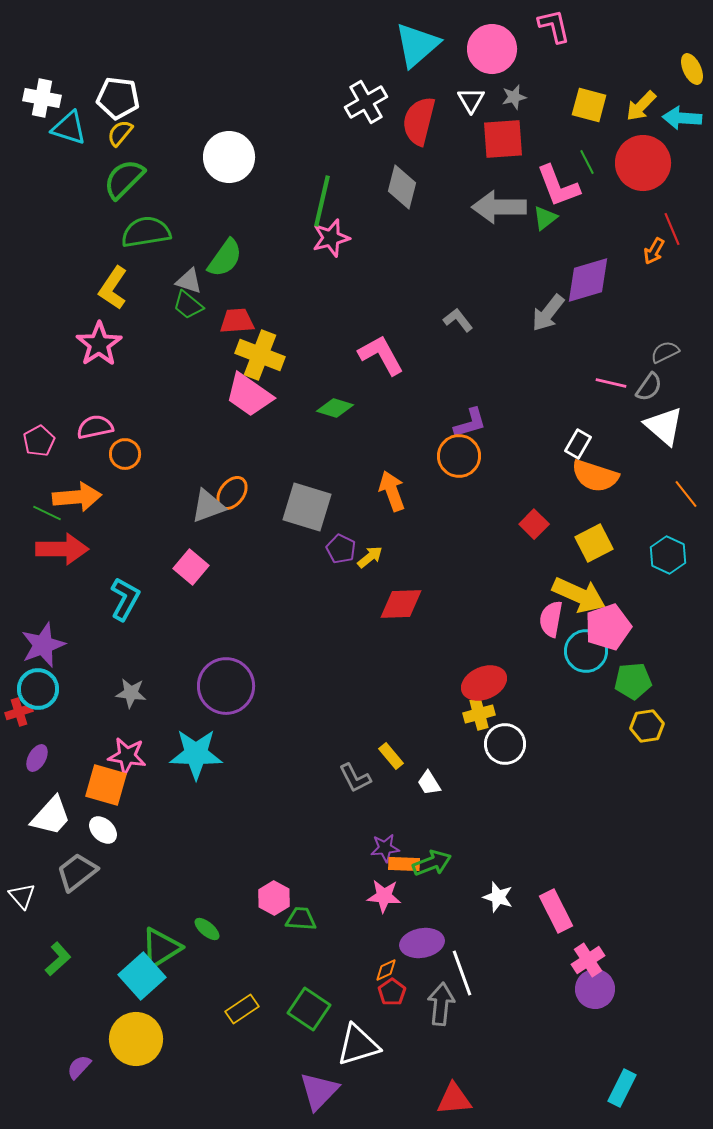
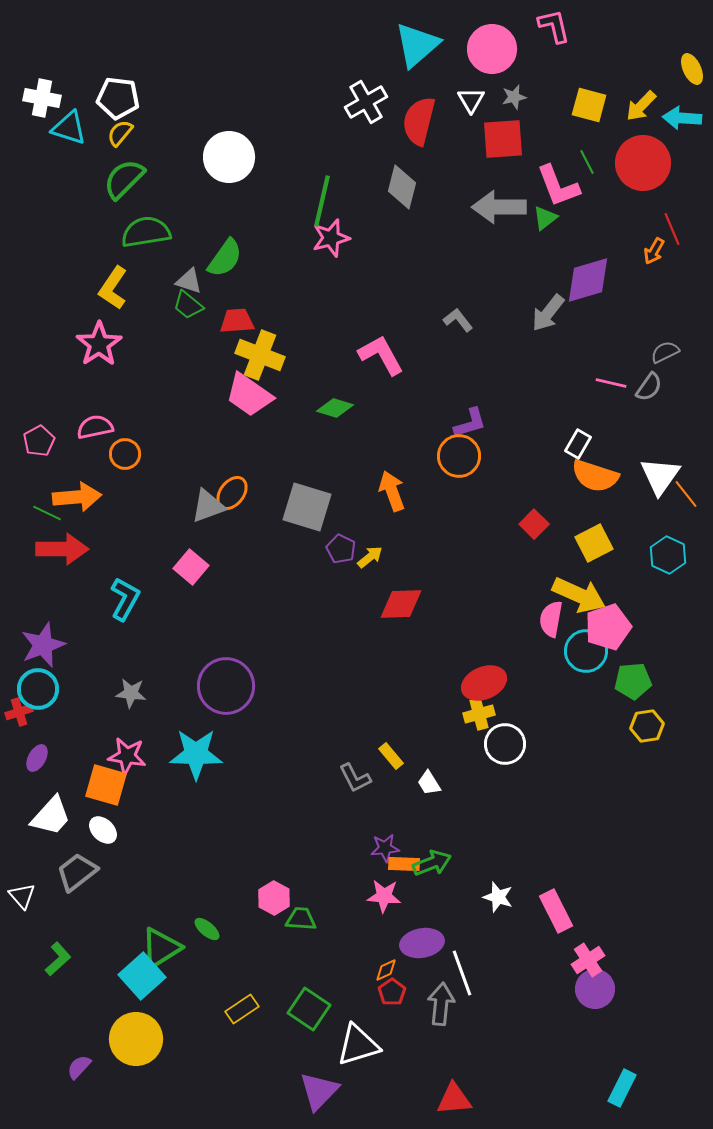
white triangle at (664, 426): moved 4 px left, 50 px down; rotated 24 degrees clockwise
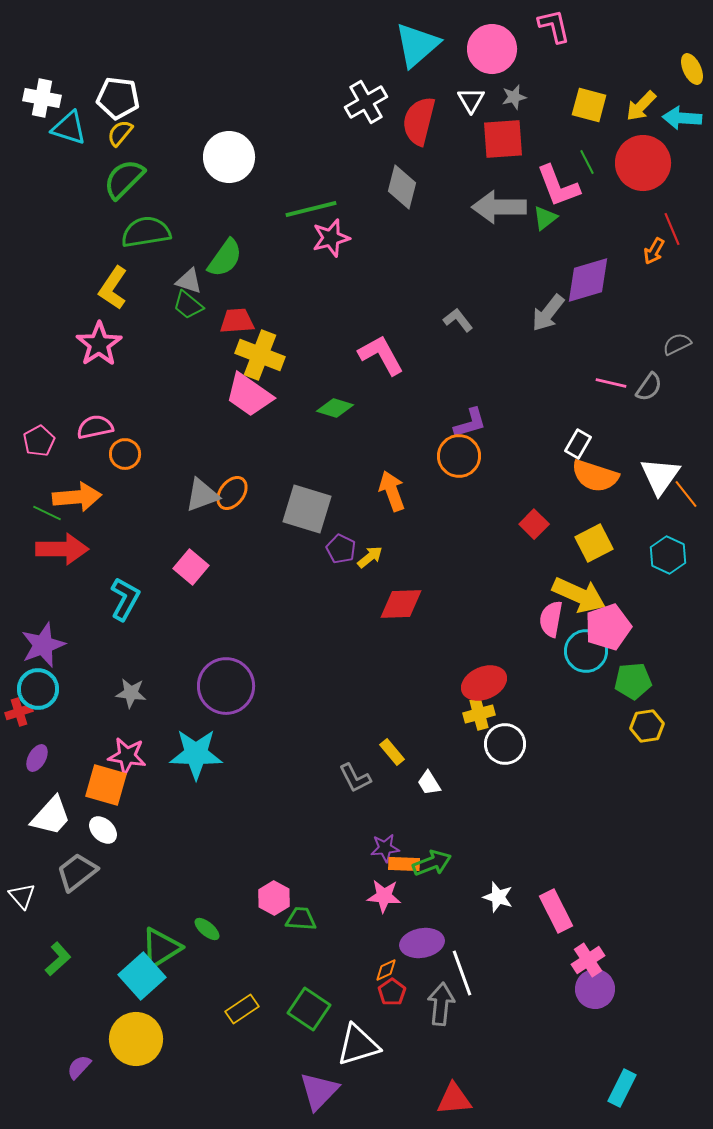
green line at (322, 201): moved 11 px left, 8 px down; rotated 63 degrees clockwise
gray semicircle at (665, 352): moved 12 px right, 8 px up
gray triangle at (208, 506): moved 6 px left, 11 px up
gray square at (307, 507): moved 2 px down
yellow rectangle at (391, 756): moved 1 px right, 4 px up
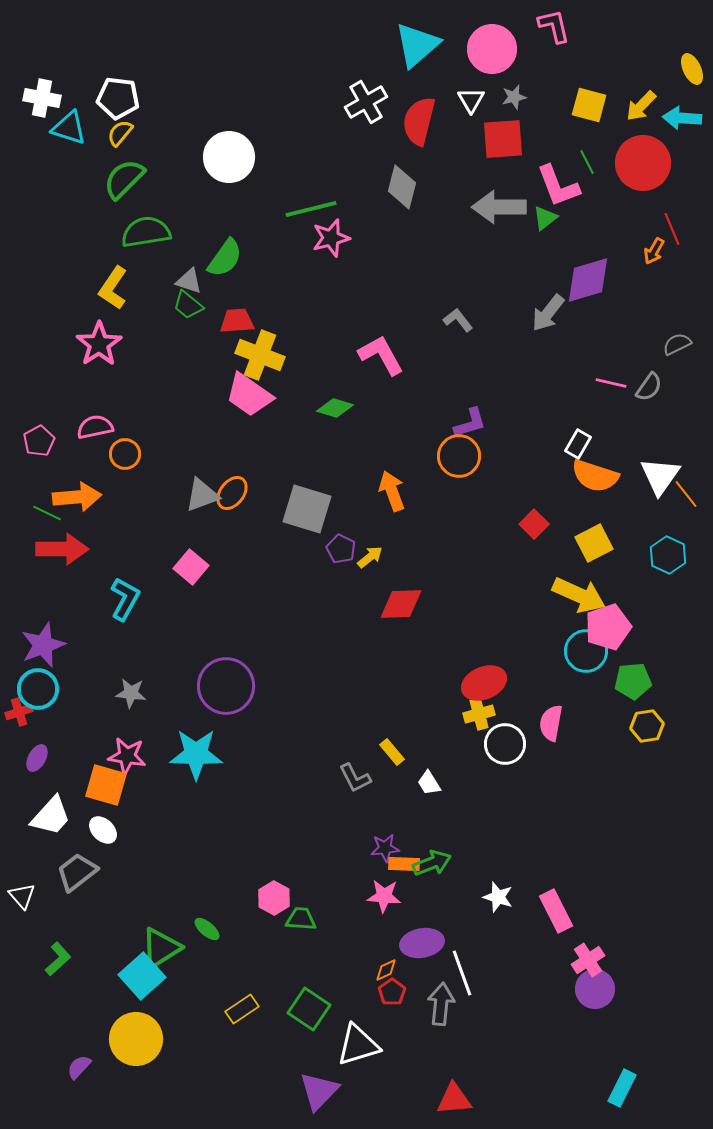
pink semicircle at (551, 619): moved 104 px down
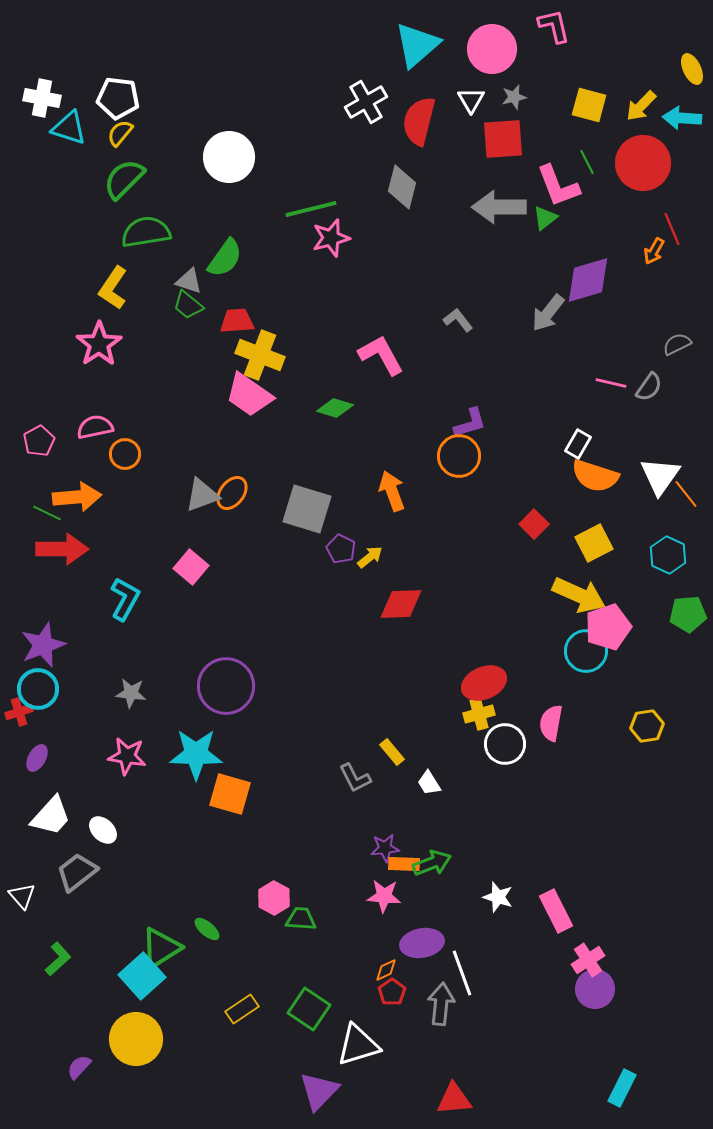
green pentagon at (633, 681): moved 55 px right, 67 px up
orange square at (106, 785): moved 124 px right, 9 px down
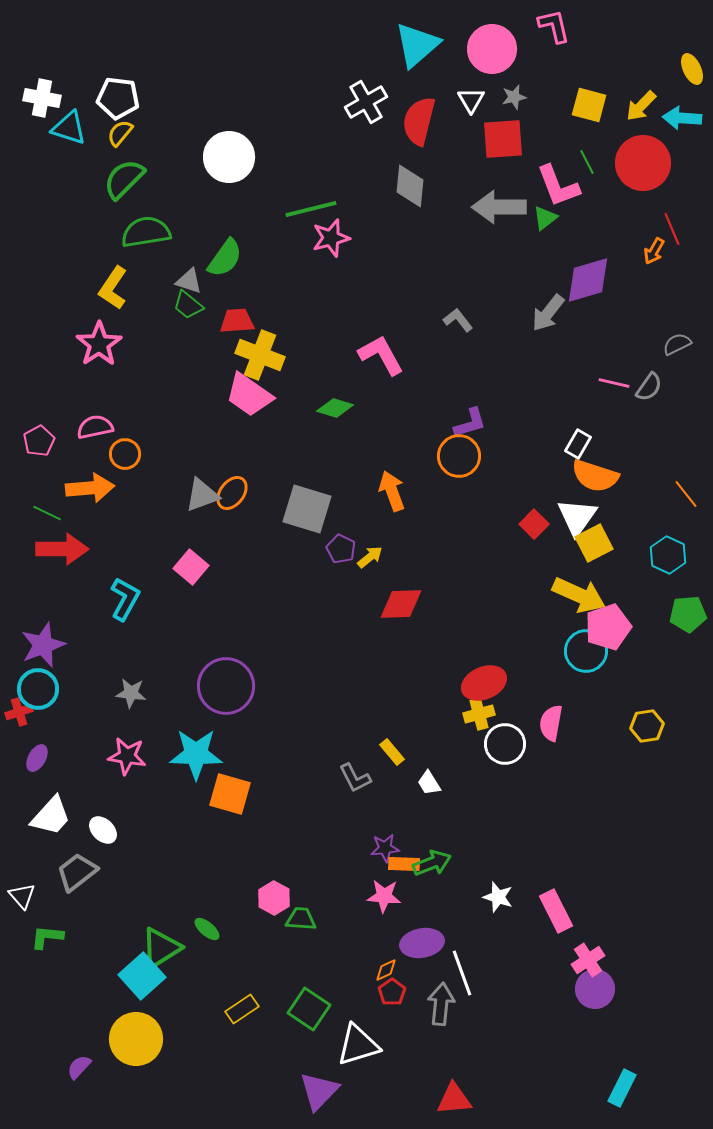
gray diamond at (402, 187): moved 8 px right, 1 px up; rotated 9 degrees counterclockwise
pink line at (611, 383): moved 3 px right
white triangle at (660, 476): moved 83 px left, 41 px down
orange arrow at (77, 497): moved 13 px right, 9 px up
green L-shape at (58, 959): moved 11 px left, 22 px up; rotated 132 degrees counterclockwise
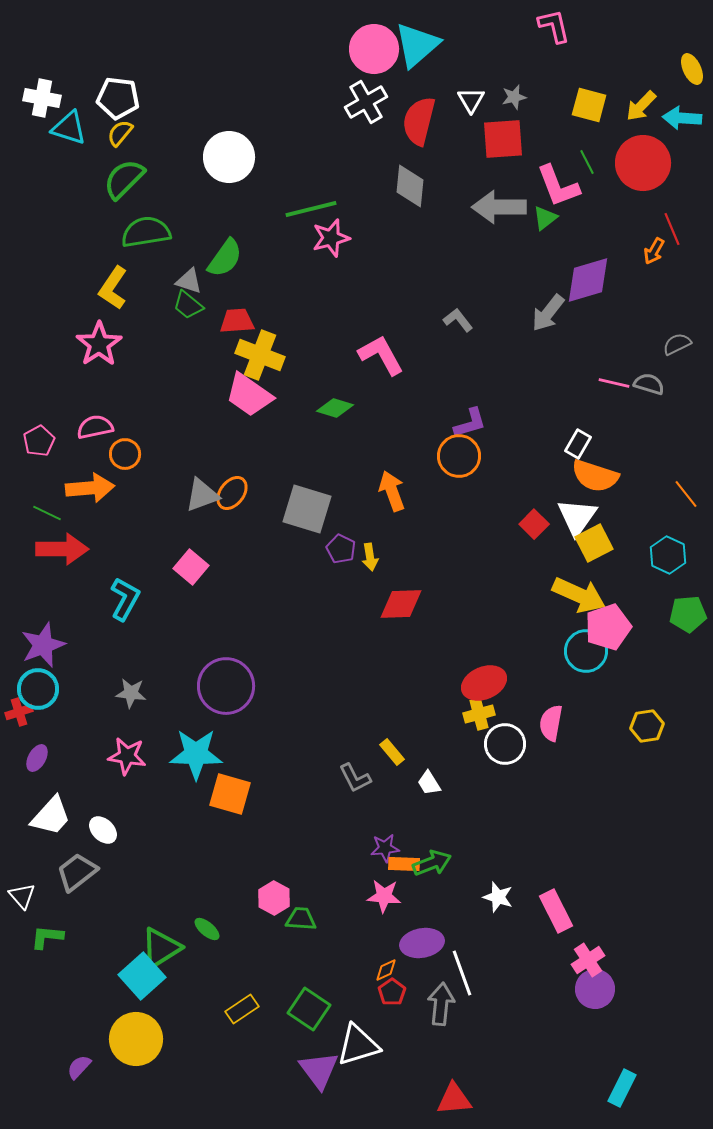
pink circle at (492, 49): moved 118 px left
gray semicircle at (649, 387): moved 3 px up; rotated 108 degrees counterclockwise
yellow arrow at (370, 557): rotated 120 degrees clockwise
purple triangle at (319, 1091): moved 21 px up; rotated 21 degrees counterclockwise
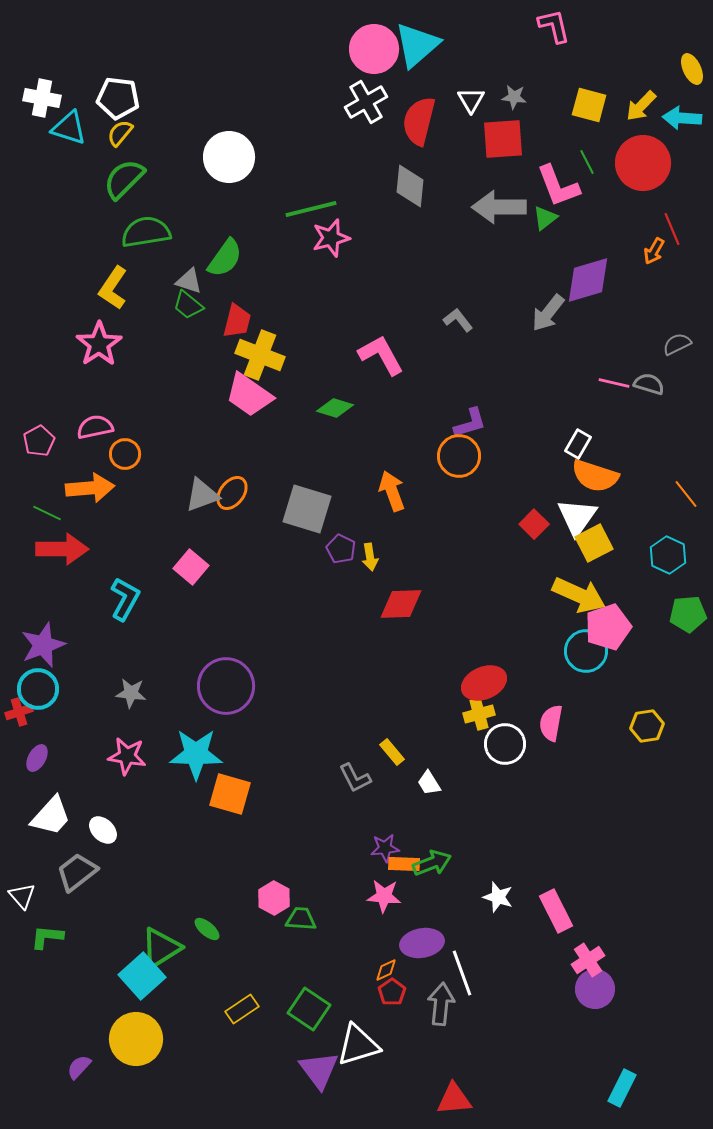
gray star at (514, 97): rotated 20 degrees clockwise
red trapezoid at (237, 321): rotated 108 degrees clockwise
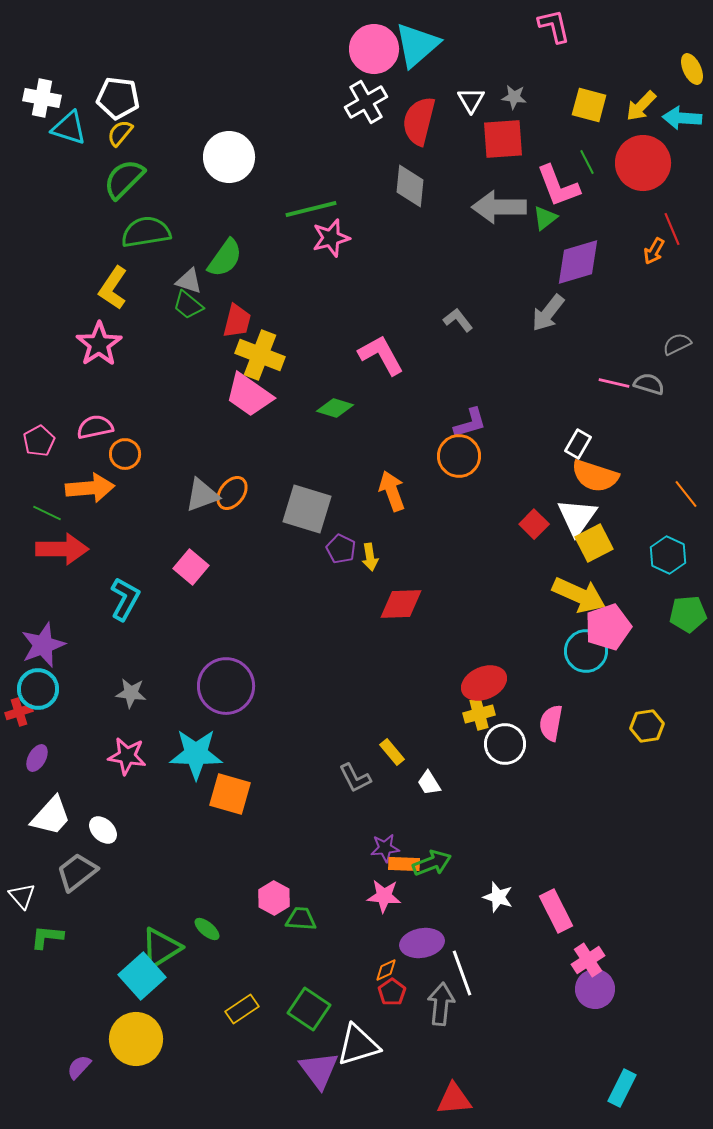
purple diamond at (588, 280): moved 10 px left, 18 px up
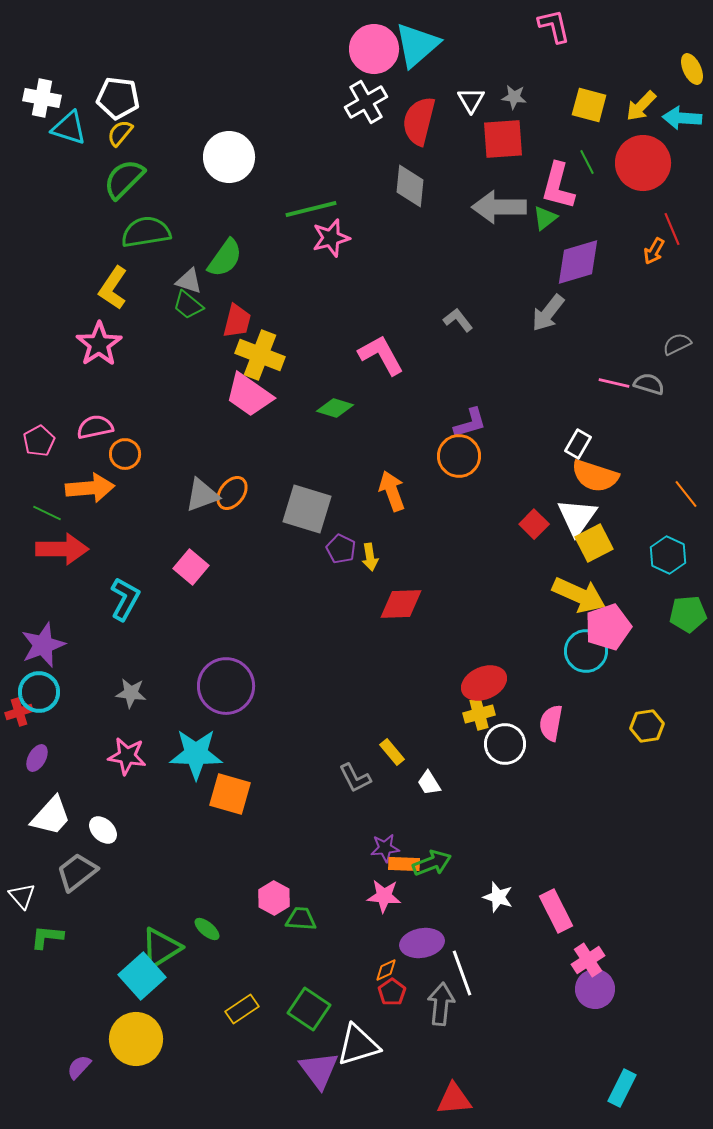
pink L-shape at (558, 186): rotated 36 degrees clockwise
cyan circle at (38, 689): moved 1 px right, 3 px down
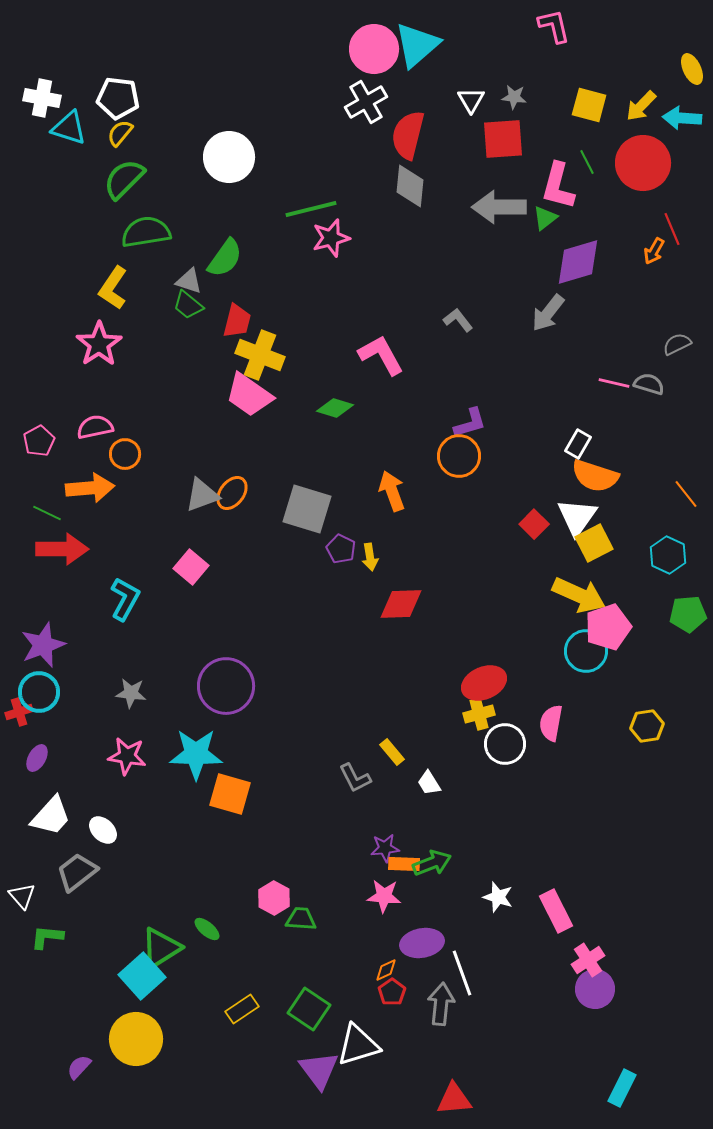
red semicircle at (419, 121): moved 11 px left, 14 px down
